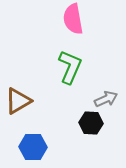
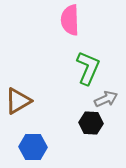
pink semicircle: moved 3 px left, 1 px down; rotated 8 degrees clockwise
green L-shape: moved 18 px right, 1 px down
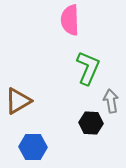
gray arrow: moved 5 px right, 2 px down; rotated 75 degrees counterclockwise
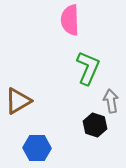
black hexagon: moved 4 px right, 2 px down; rotated 15 degrees clockwise
blue hexagon: moved 4 px right, 1 px down
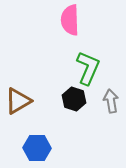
black hexagon: moved 21 px left, 26 px up
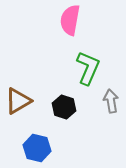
pink semicircle: rotated 12 degrees clockwise
black hexagon: moved 10 px left, 8 px down
blue hexagon: rotated 12 degrees clockwise
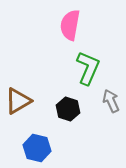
pink semicircle: moved 5 px down
gray arrow: rotated 15 degrees counterclockwise
black hexagon: moved 4 px right, 2 px down
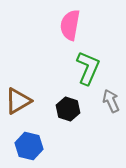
blue hexagon: moved 8 px left, 2 px up
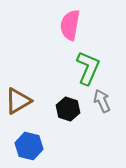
gray arrow: moved 9 px left
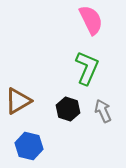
pink semicircle: moved 21 px right, 5 px up; rotated 144 degrees clockwise
green L-shape: moved 1 px left
gray arrow: moved 1 px right, 10 px down
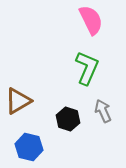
black hexagon: moved 10 px down
blue hexagon: moved 1 px down
